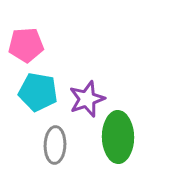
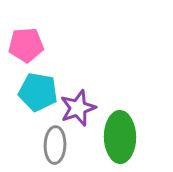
purple star: moved 9 px left, 9 px down
green ellipse: moved 2 px right
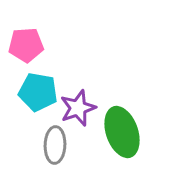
green ellipse: moved 2 px right, 5 px up; rotated 18 degrees counterclockwise
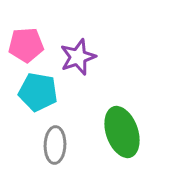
purple star: moved 51 px up
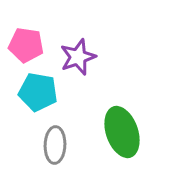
pink pentagon: rotated 12 degrees clockwise
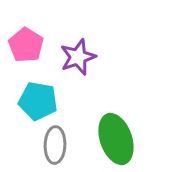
pink pentagon: rotated 24 degrees clockwise
cyan pentagon: moved 9 px down
green ellipse: moved 6 px left, 7 px down
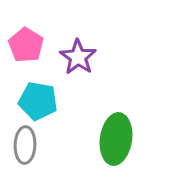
purple star: rotated 18 degrees counterclockwise
green ellipse: rotated 27 degrees clockwise
gray ellipse: moved 30 px left
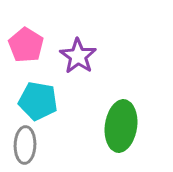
purple star: moved 1 px up
green ellipse: moved 5 px right, 13 px up
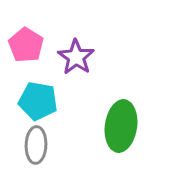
purple star: moved 2 px left, 1 px down
gray ellipse: moved 11 px right
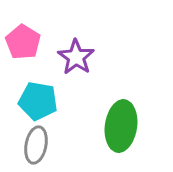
pink pentagon: moved 3 px left, 3 px up
gray ellipse: rotated 9 degrees clockwise
